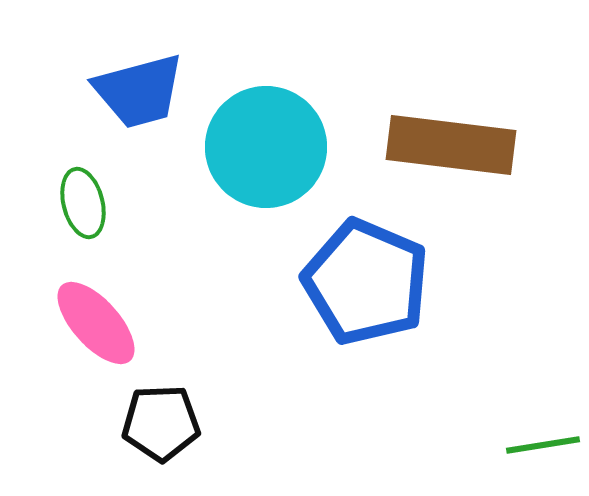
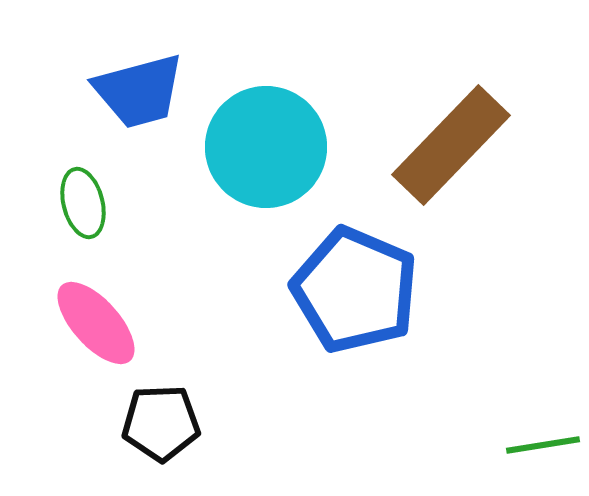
brown rectangle: rotated 53 degrees counterclockwise
blue pentagon: moved 11 px left, 8 px down
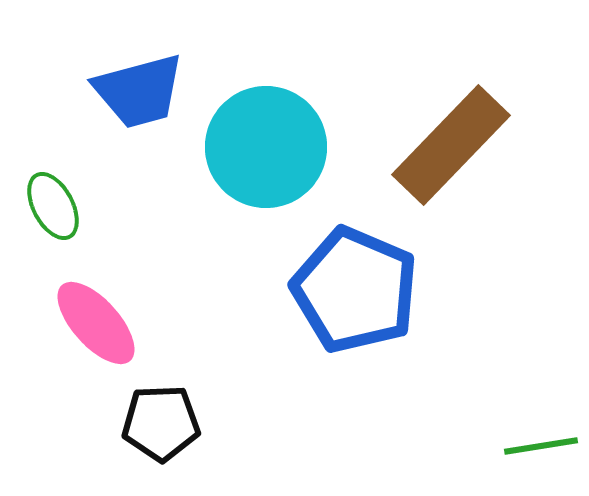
green ellipse: moved 30 px left, 3 px down; rotated 14 degrees counterclockwise
green line: moved 2 px left, 1 px down
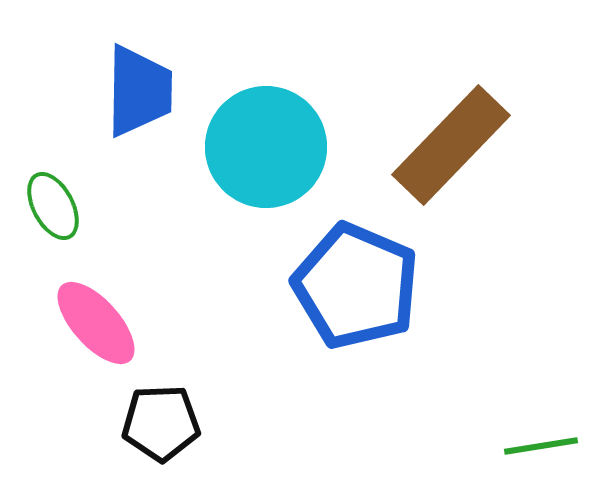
blue trapezoid: rotated 74 degrees counterclockwise
blue pentagon: moved 1 px right, 4 px up
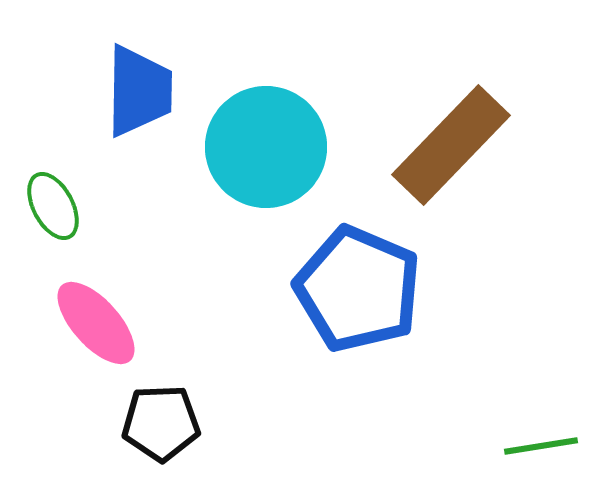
blue pentagon: moved 2 px right, 3 px down
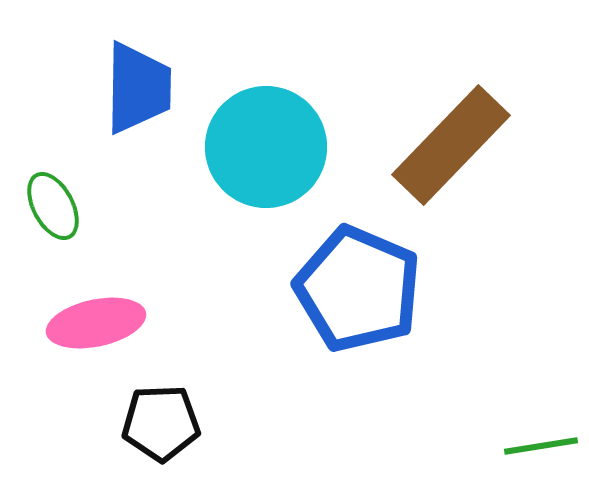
blue trapezoid: moved 1 px left, 3 px up
pink ellipse: rotated 60 degrees counterclockwise
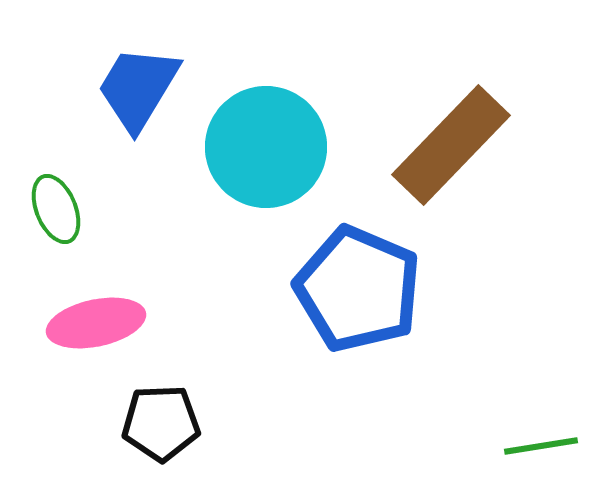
blue trapezoid: rotated 150 degrees counterclockwise
green ellipse: moved 3 px right, 3 px down; rotated 6 degrees clockwise
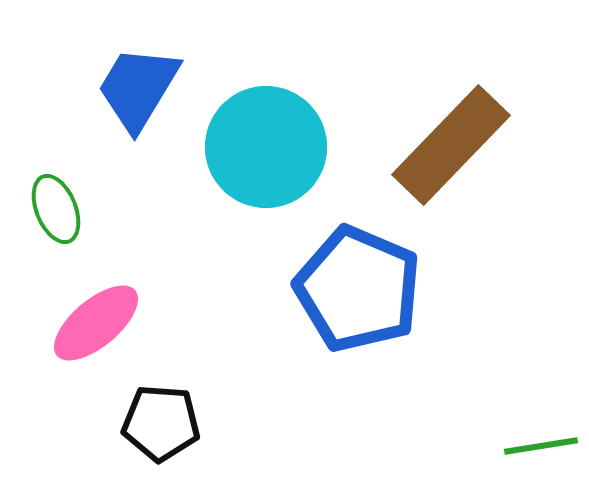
pink ellipse: rotated 28 degrees counterclockwise
black pentagon: rotated 6 degrees clockwise
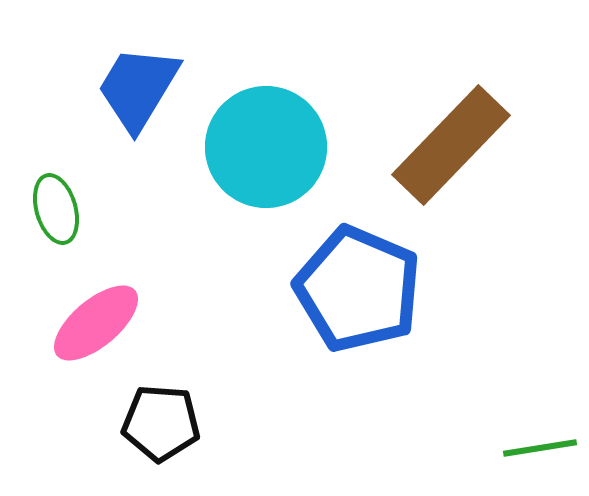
green ellipse: rotated 6 degrees clockwise
green line: moved 1 px left, 2 px down
